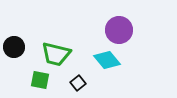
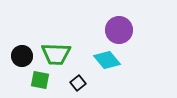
black circle: moved 8 px right, 9 px down
green trapezoid: rotated 12 degrees counterclockwise
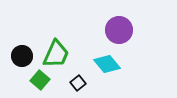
green trapezoid: rotated 68 degrees counterclockwise
cyan diamond: moved 4 px down
green square: rotated 30 degrees clockwise
